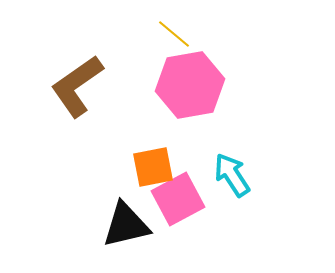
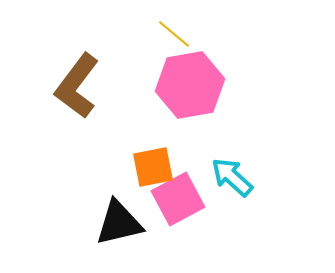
brown L-shape: rotated 18 degrees counterclockwise
cyan arrow: moved 2 px down; rotated 15 degrees counterclockwise
black triangle: moved 7 px left, 2 px up
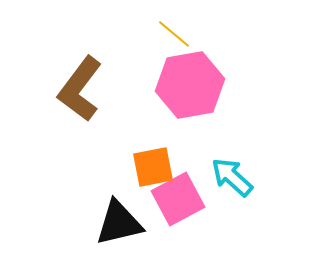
brown L-shape: moved 3 px right, 3 px down
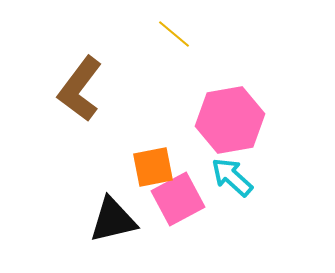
pink hexagon: moved 40 px right, 35 px down
black triangle: moved 6 px left, 3 px up
